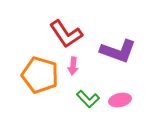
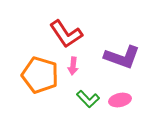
purple L-shape: moved 4 px right, 6 px down
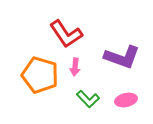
pink arrow: moved 2 px right, 1 px down
pink ellipse: moved 6 px right
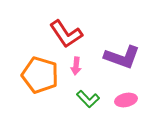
pink arrow: moved 1 px right, 1 px up
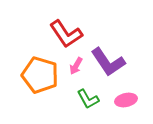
purple L-shape: moved 14 px left, 5 px down; rotated 36 degrees clockwise
pink arrow: rotated 24 degrees clockwise
green L-shape: rotated 15 degrees clockwise
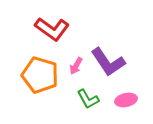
red L-shape: moved 14 px left, 5 px up; rotated 20 degrees counterclockwise
